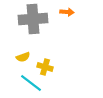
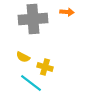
yellow semicircle: rotated 48 degrees clockwise
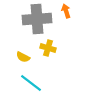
orange arrow: moved 1 px left, 1 px up; rotated 112 degrees counterclockwise
gray cross: moved 4 px right
yellow cross: moved 3 px right, 19 px up
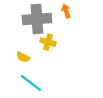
yellow cross: moved 6 px up
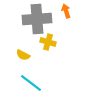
yellow semicircle: moved 2 px up
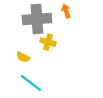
yellow semicircle: moved 2 px down
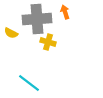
orange arrow: moved 1 px left, 1 px down
yellow semicircle: moved 12 px left, 24 px up
cyan line: moved 2 px left
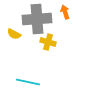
yellow semicircle: moved 3 px right, 1 px down
cyan line: moved 1 px left, 1 px up; rotated 25 degrees counterclockwise
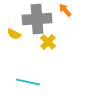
orange arrow: moved 2 px up; rotated 24 degrees counterclockwise
yellow cross: rotated 28 degrees clockwise
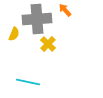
yellow semicircle: rotated 96 degrees counterclockwise
yellow cross: moved 2 px down
